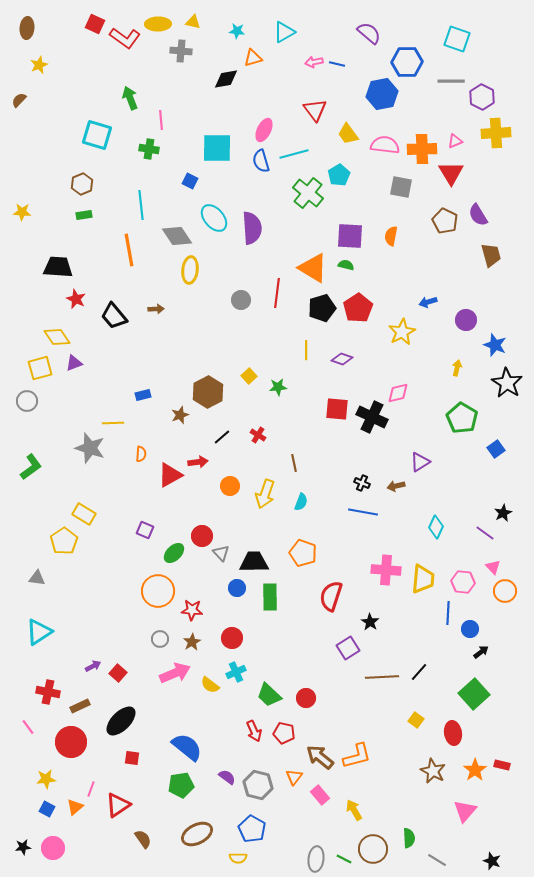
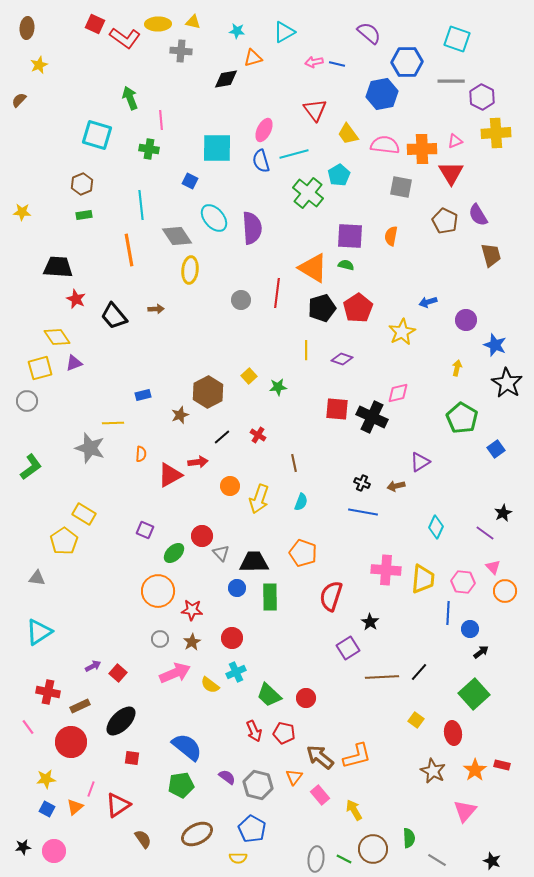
yellow arrow at (265, 494): moved 6 px left, 5 px down
pink circle at (53, 848): moved 1 px right, 3 px down
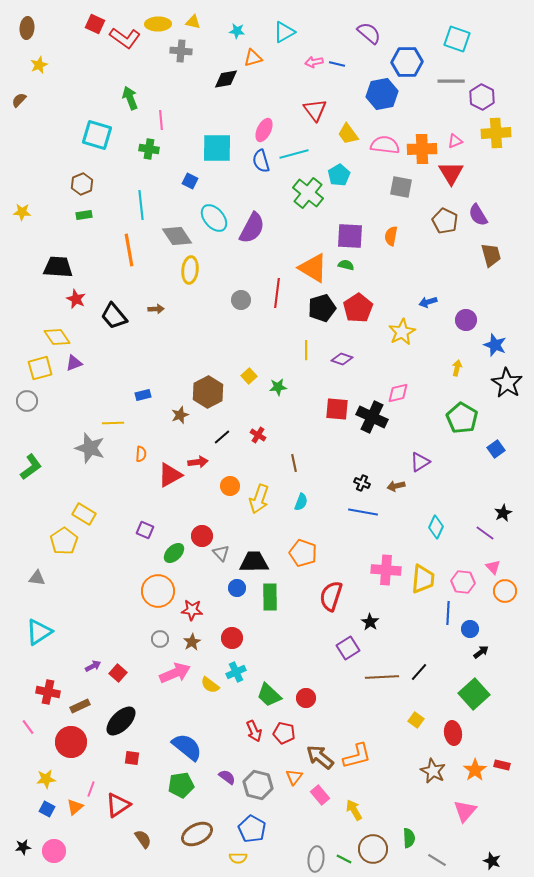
purple semicircle at (252, 228): rotated 32 degrees clockwise
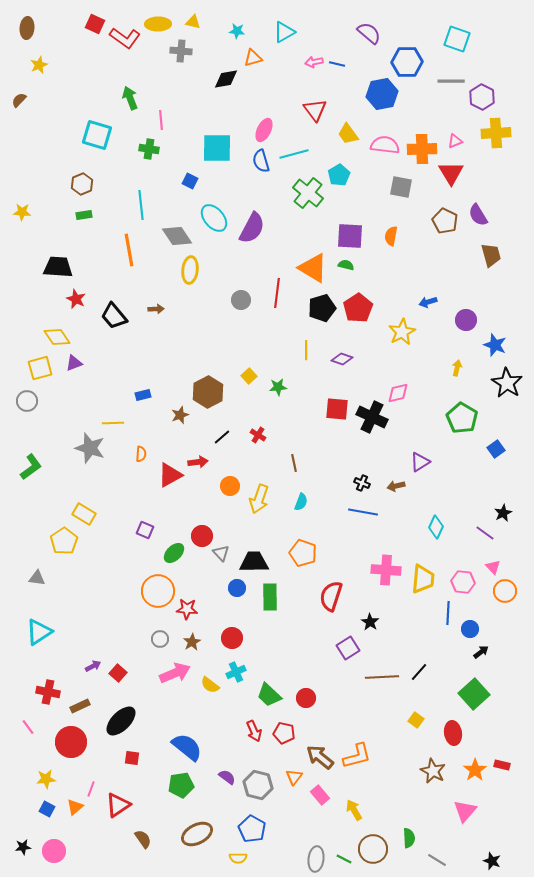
red star at (192, 610): moved 5 px left, 1 px up
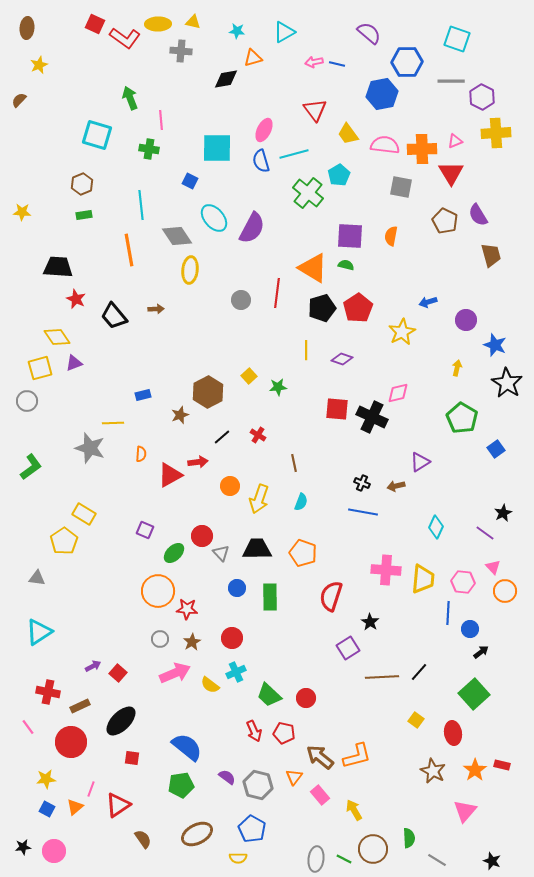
black trapezoid at (254, 562): moved 3 px right, 13 px up
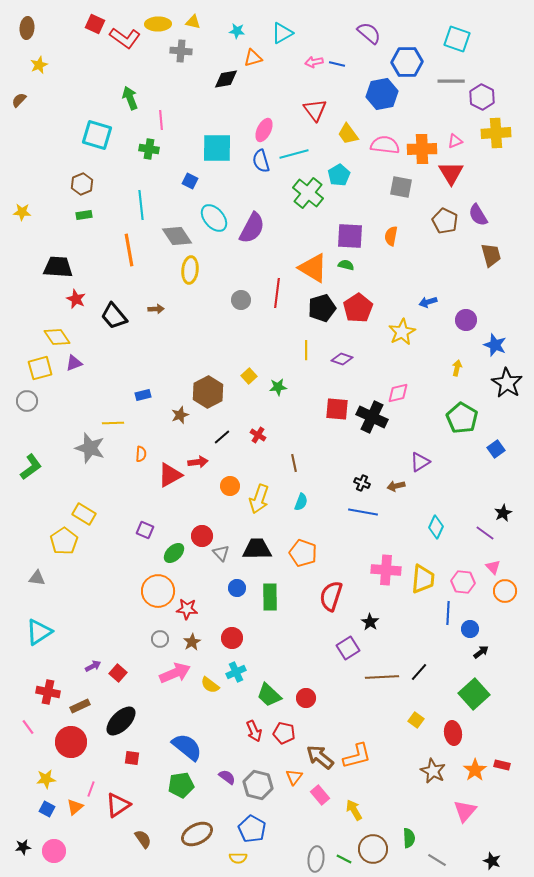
cyan triangle at (284, 32): moved 2 px left, 1 px down
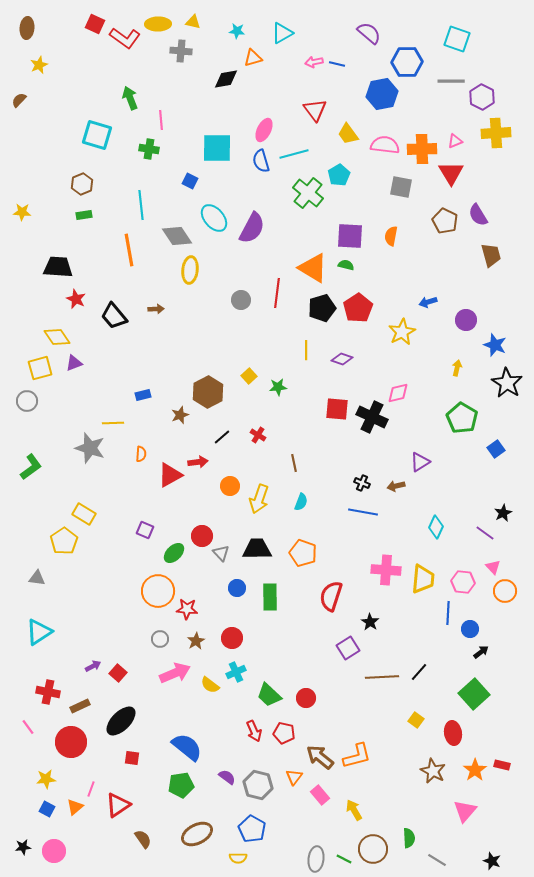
brown star at (192, 642): moved 4 px right, 1 px up
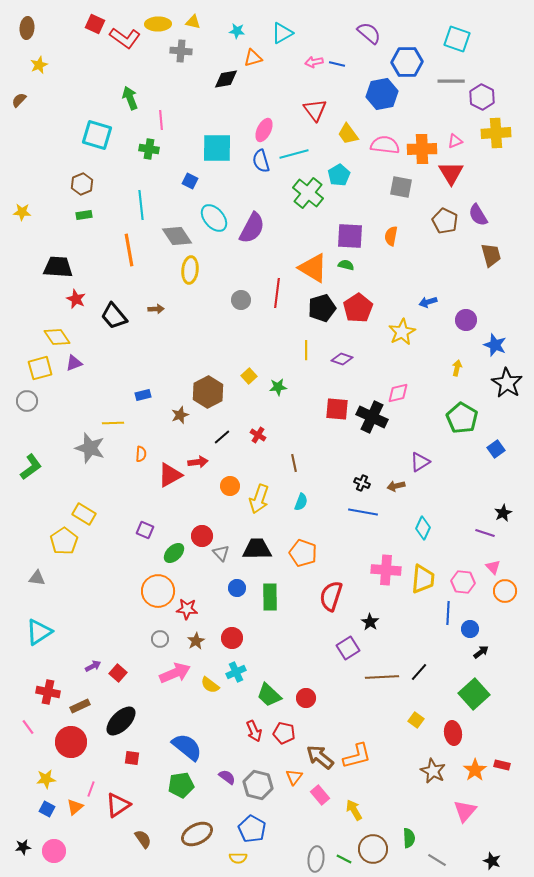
cyan diamond at (436, 527): moved 13 px left, 1 px down
purple line at (485, 533): rotated 18 degrees counterclockwise
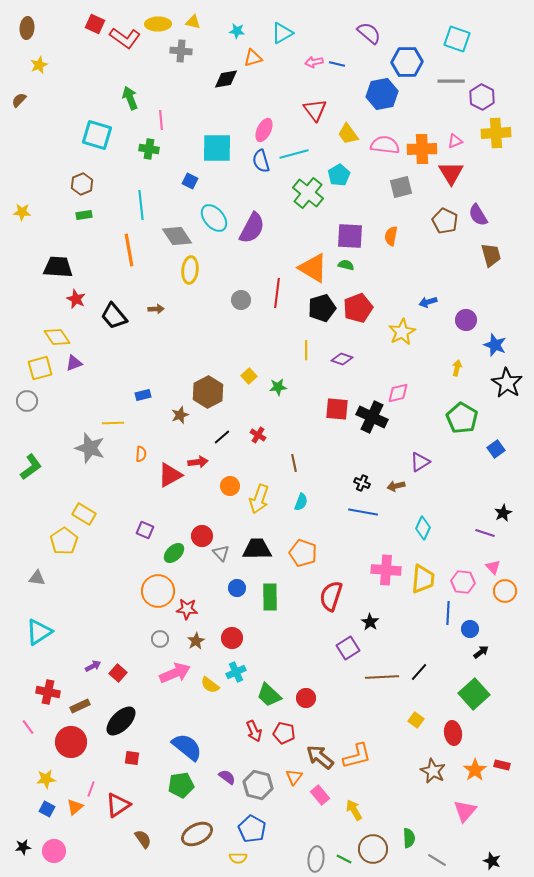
gray square at (401, 187): rotated 25 degrees counterclockwise
red pentagon at (358, 308): rotated 12 degrees clockwise
